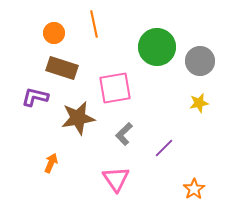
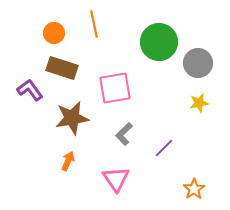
green circle: moved 2 px right, 5 px up
gray circle: moved 2 px left, 2 px down
purple L-shape: moved 5 px left, 7 px up; rotated 40 degrees clockwise
brown star: moved 6 px left
orange arrow: moved 17 px right, 2 px up
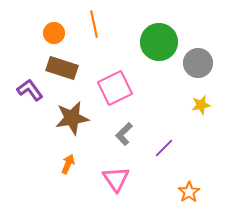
pink square: rotated 16 degrees counterclockwise
yellow star: moved 2 px right, 2 px down
orange arrow: moved 3 px down
orange star: moved 5 px left, 3 px down
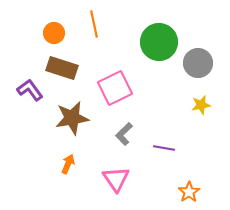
purple line: rotated 55 degrees clockwise
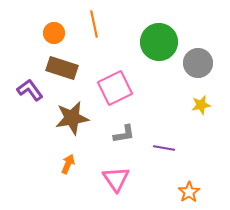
gray L-shape: rotated 145 degrees counterclockwise
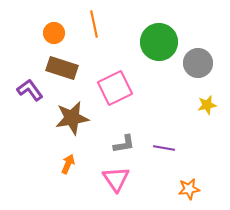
yellow star: moved 6 px right
gray L-shape: moved 10 px down
orange star: moved 3 px up; rotated 25 degrees clockwise
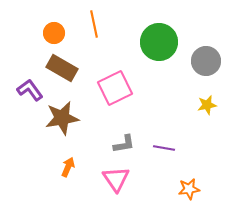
gray circle: moved 8 px right, 2 px up
brown rectangle: rotated 12 degrees clockwise
brown star: moved 10 px left
orange arrow: moved 3 px down
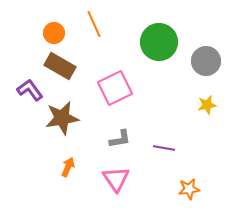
orange line: rotated 12 degrees counterclockwise
brown rectangle: moved 2 px left, 2 px up
gray L-shape: moved 4 px left, 5 px up
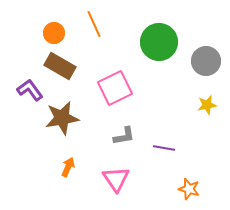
gray L-shape: moved 4 px right, 3 px up
orange star: rotated 25 degrees clockwise
